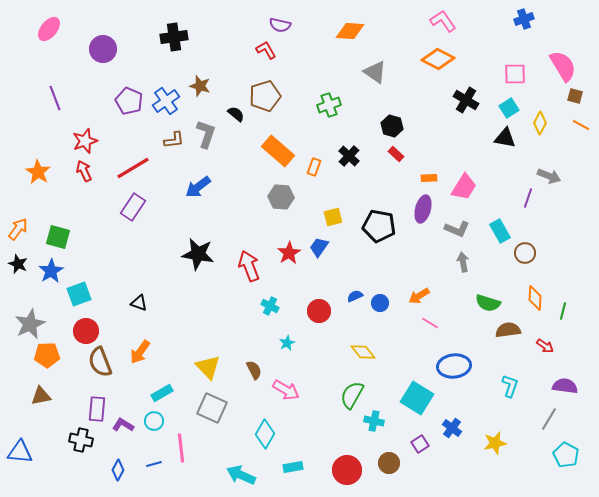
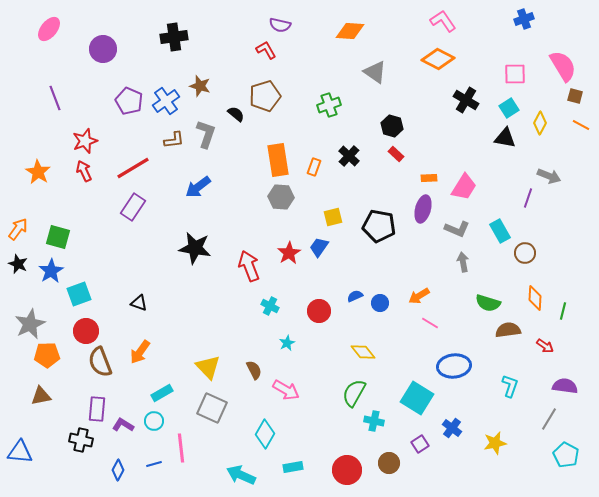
orange rectangle at (278, 151): moved 9 px down; rotated 40 degrees clockwise
black star at (198, 254): moved 3 px left, 6 px up
green semicircle at (352, 395): moved 2 px right, 2 px up
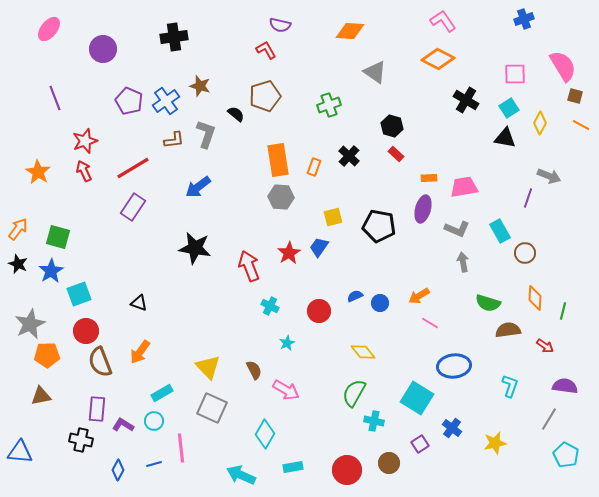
pink trapezoid at (464, 187): rotated 132 degrees counterclockwise
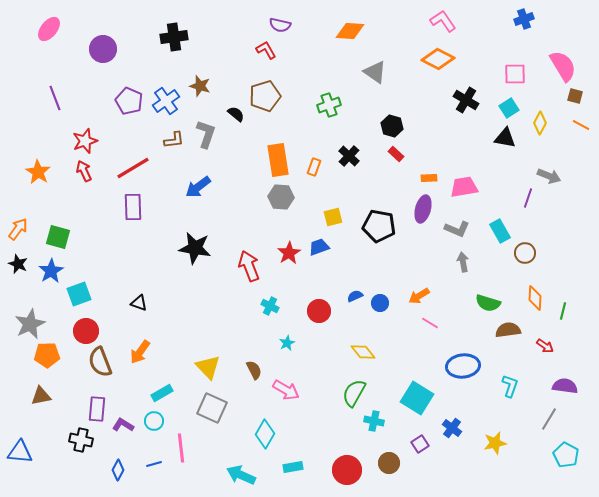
purple rectangle at (133, 207): rotated 36 degrees counterclockwise
blue trapezoid at (319, 247): rotated 35 degrees clockwise
blue ellipse at (454, 366): moved 9 px right
